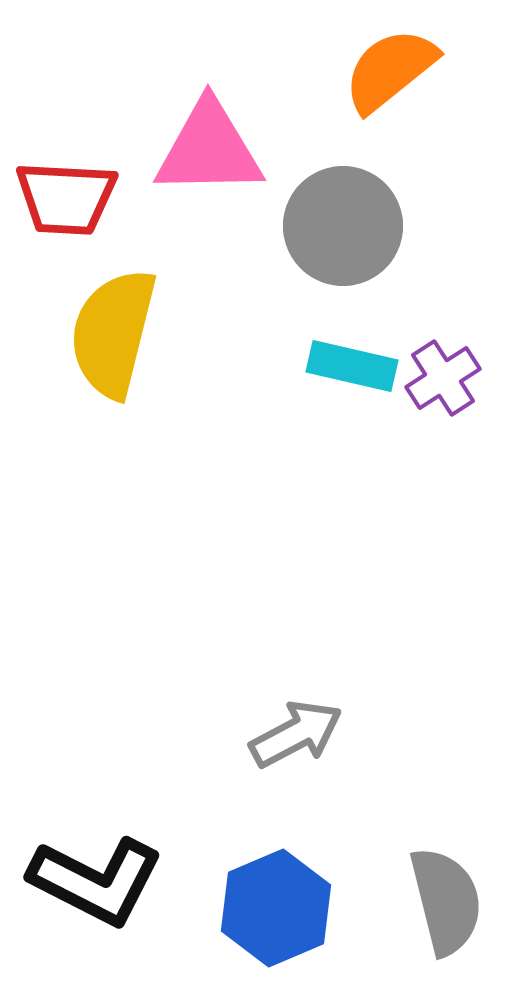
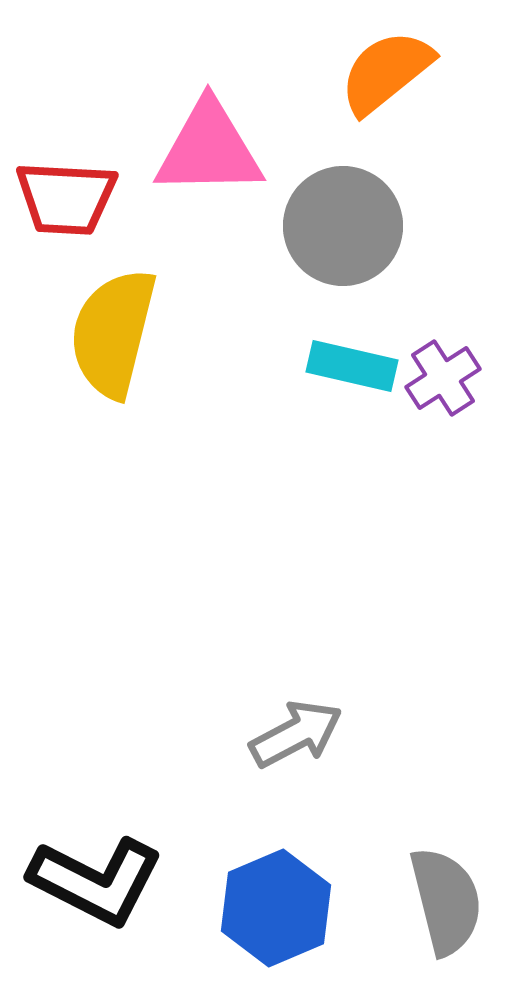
orange semicircle: moved 4 px left, 2 px down
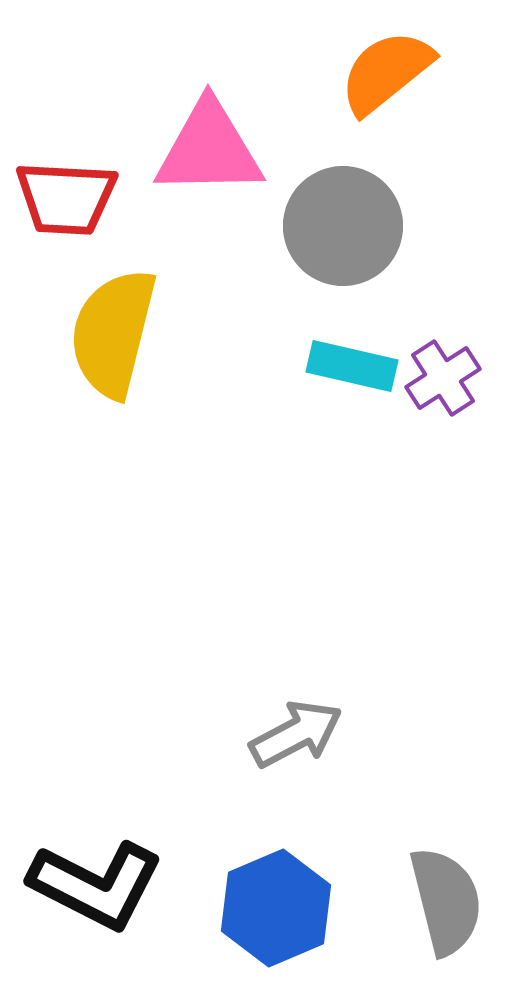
black L-shape: moved 4 px down
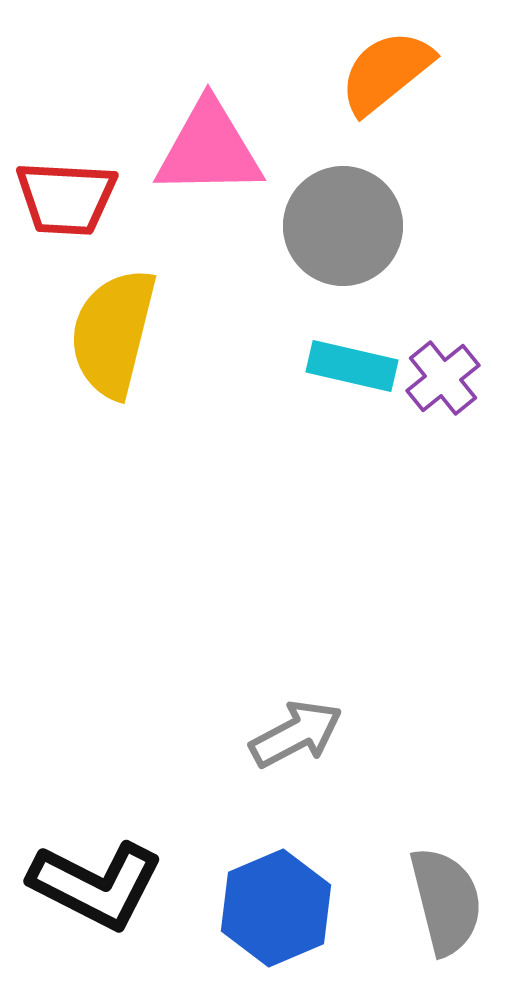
purple cross: rotated 6 degrees counterclockwise
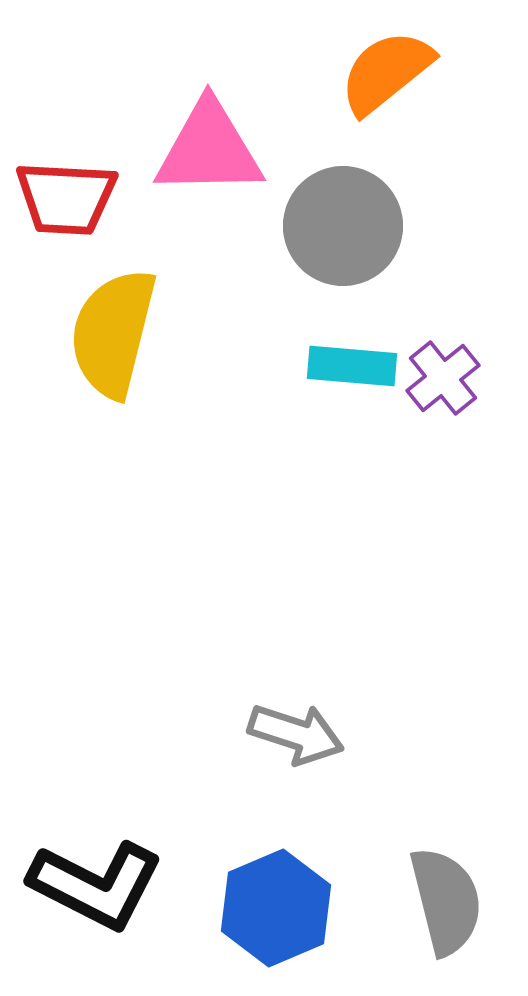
cyan rectangle: rotated 8 degrees counterclockwise
gray arrow: rotated 46 degrees clockwise
